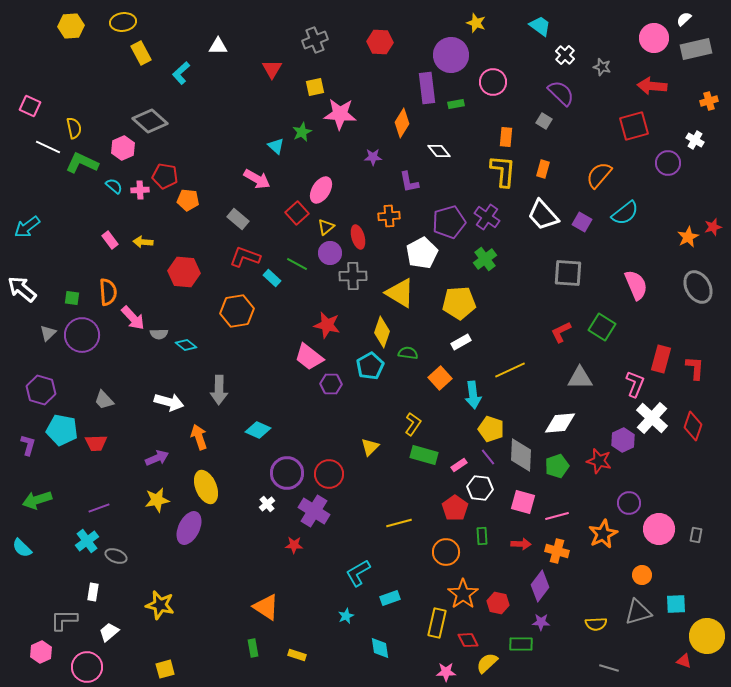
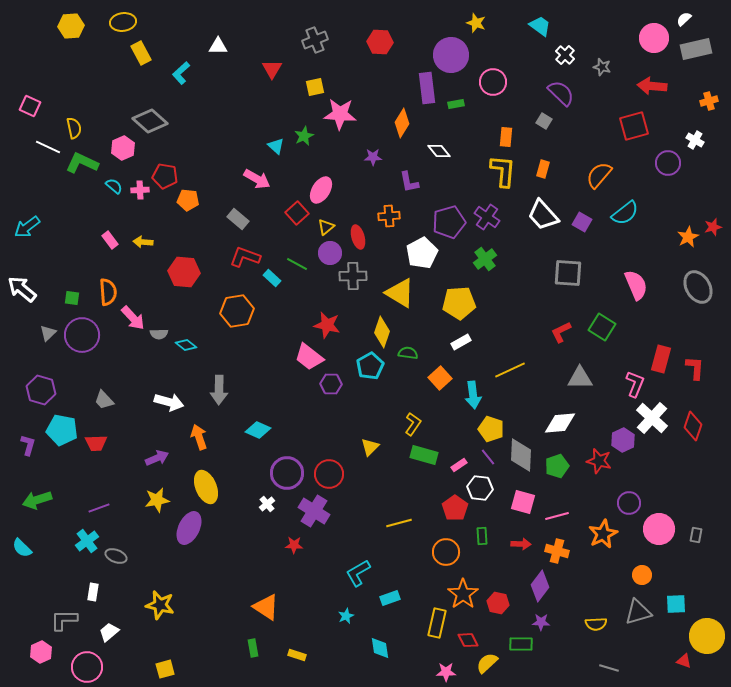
green star at (302, 132): moved 2 px right, 4 px down
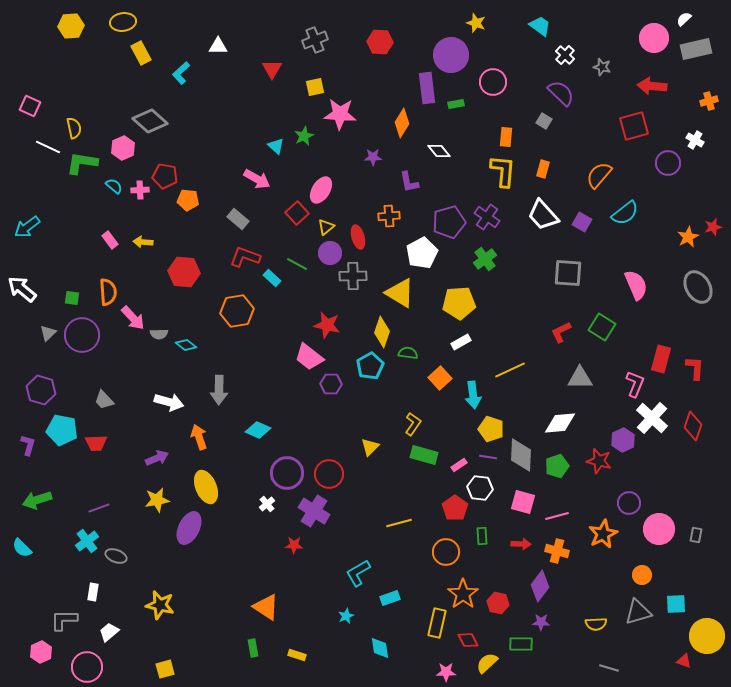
green L-shape at (82, 163): rotated 16 degrees counterclockwise
purple line at (488, 457): rotated 42 degrees counterclockwise
